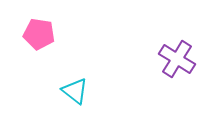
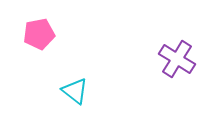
pink pentagon: rotated 20 degrees counterclockwise
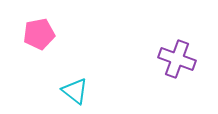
purple cross: rotated 12 degrees counterclockwise
